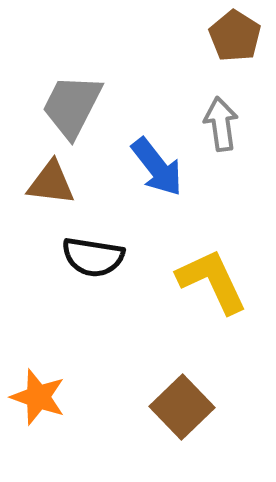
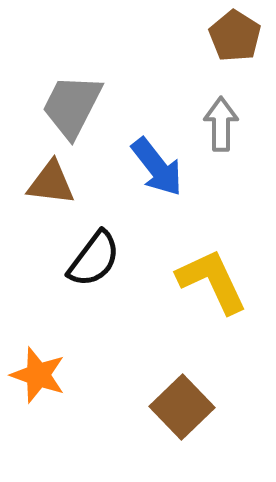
gray arrow: rotated 8 degrees clockwise
black semicircle: moved 1 px right, 2 px down; rotated 62 degrees counterclockwise
orange star: moved 22 px up
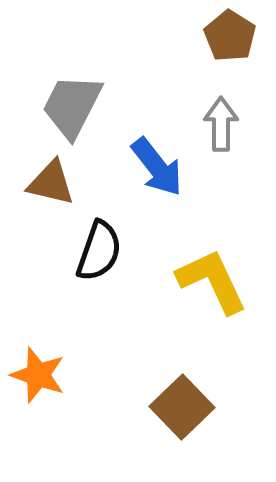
brown pentagon: moved 5 px left
brown triangle: rotated 6 degrees clockwise
black semicircle: moved 5 px right, 8 px up; rotated 18 degrees counterclockwise
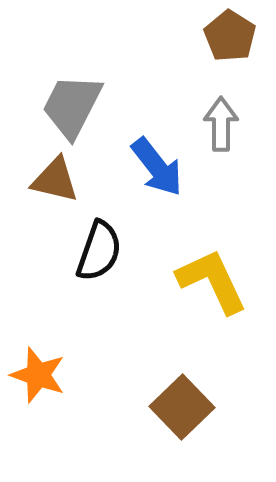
brown triangle: moved 4 px right, 3 px up
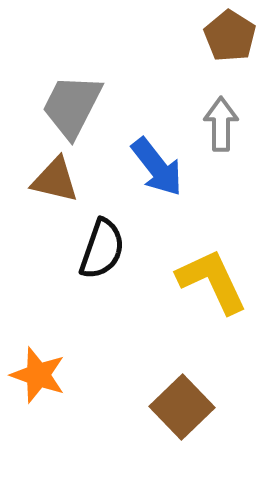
black semicircle: moved 3 px right, 2 px up
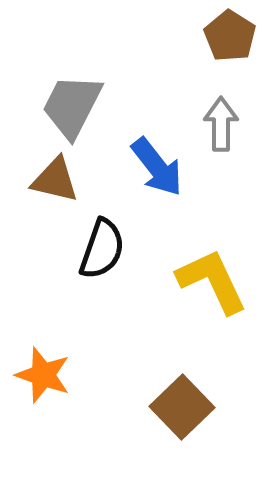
orange star: moved 5 px right
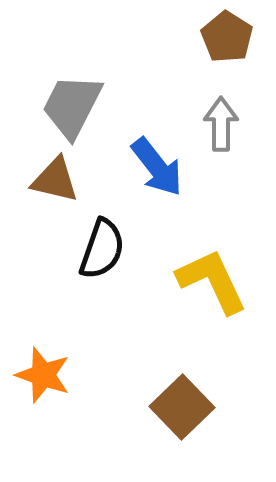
brown pentagon: moved 3 px left, 1 px down
